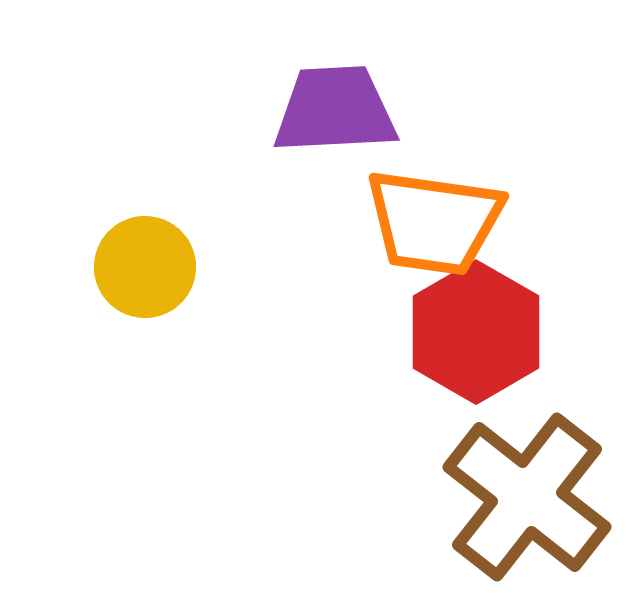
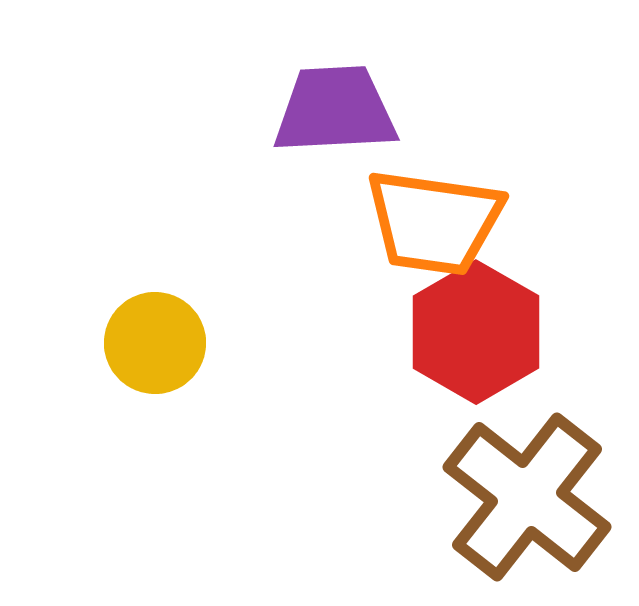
yellow circle: moved 10 px right, 76 px down
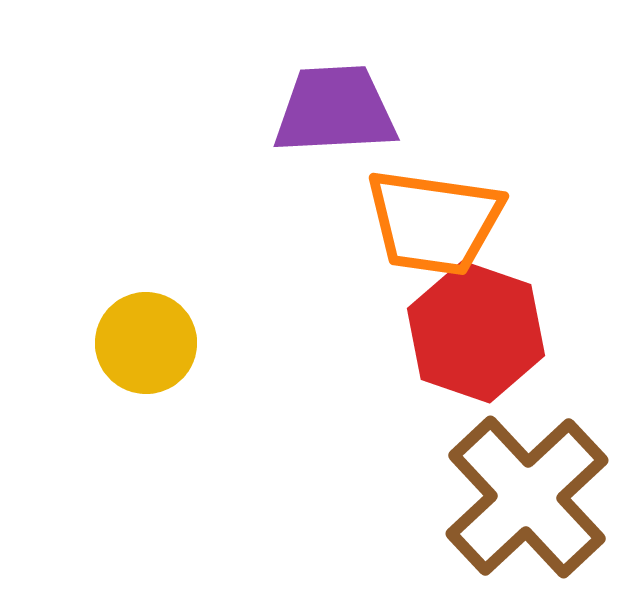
red hexagon: rotated 11 degrees counterclockwise
yellow circle: moved 9 px left
brown cross: rotated 9 degrees clockwise
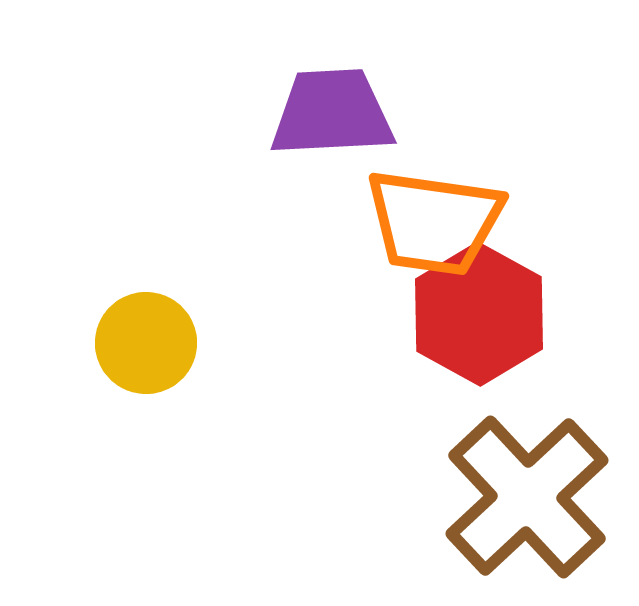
purple trapezoid: moved 3 px left, 3 px down
red hexagon: moved 3 px right, 18 px up; rotated 10 degrees clockwise
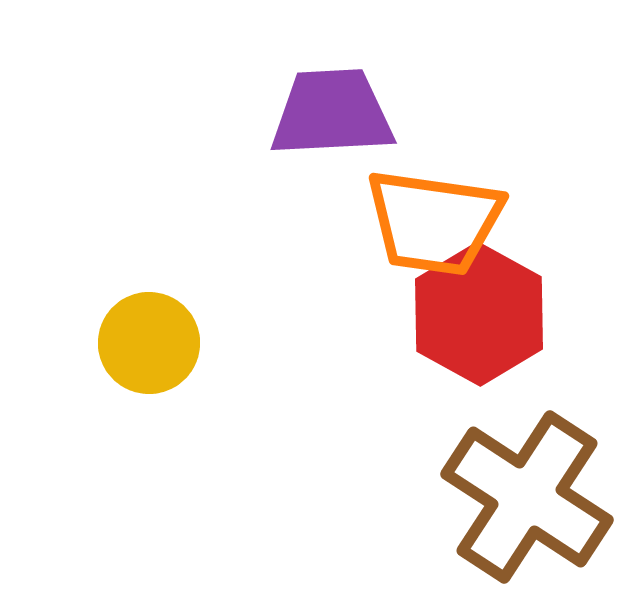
yellow circle: moved 3 px right
brown cross: rotated 14 degrees counterclockwise
